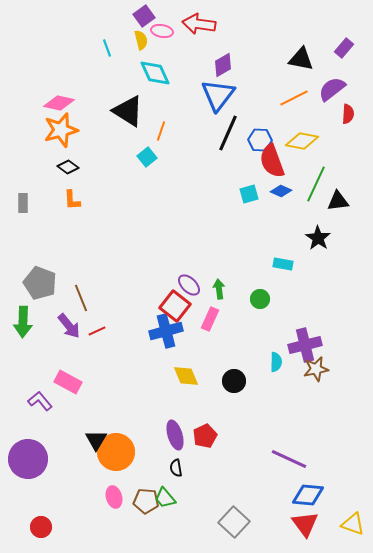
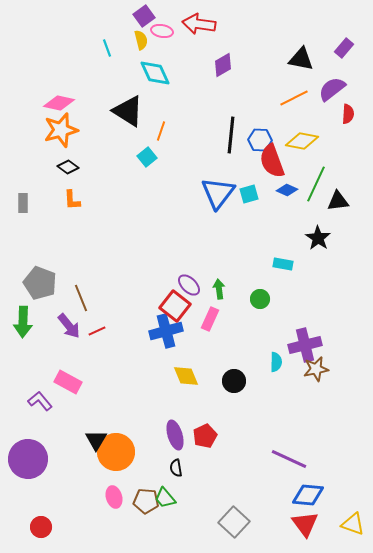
blue triangle at (218, 95): moved 98 px down
black line at (228, 133): moved 3 px right, 2 px down; rotated 18 degrees counterclockwise
blue diamond at (281, 191): moved 6 px right, 1 px up
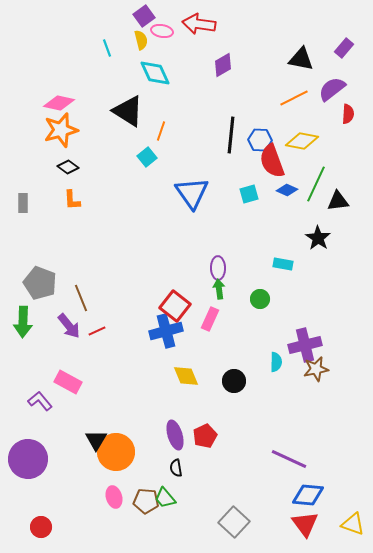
blue triangle at (218, 193): moved 26 px left; rotated 12 degrees counterclockwise
purple ellipse at (189, 285): moved 29 px right, 17 px up; rotated 45 degrees clockwise
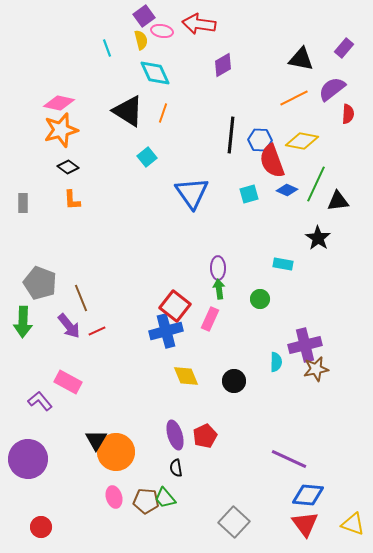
orange line at (161, 131): moved 2 px right, 18 px up
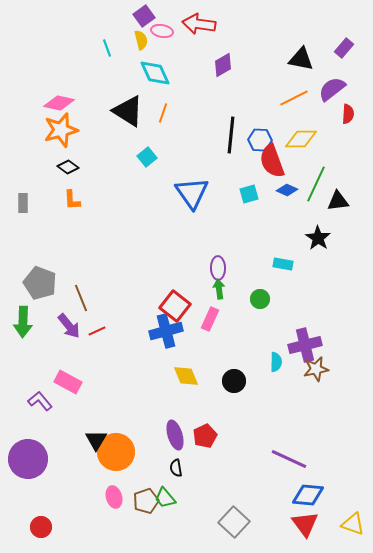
yellow diamond at (302, 141): moved 1 px left, 2 px up; rotated 12 degrees counterclockwise
brown pentagon at (146, 501): rotated 25 degrees counterclockwise
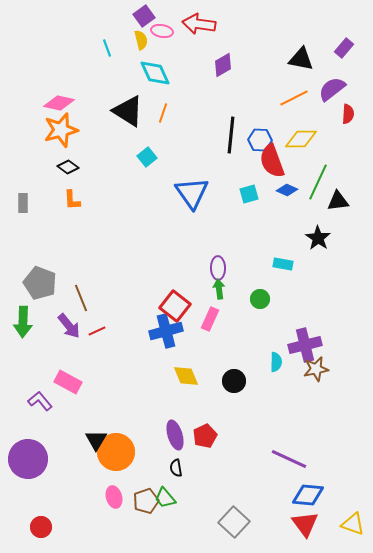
green line at (316, 184): moved 2 px right, 2 px up
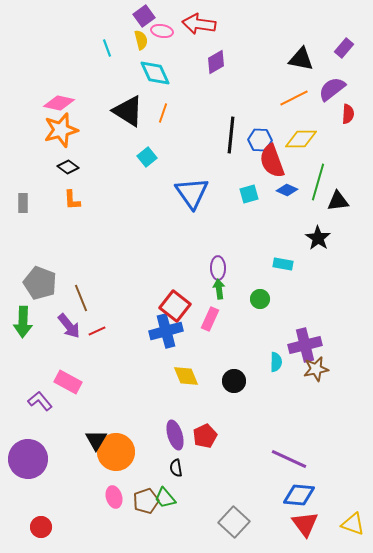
purple diamond at (223, 65): moved 7 px left, 3 px up
green line at (318, 182): rotated 9 degrees counterclockwise
blue diamond at (308, 495): moved 9 px left
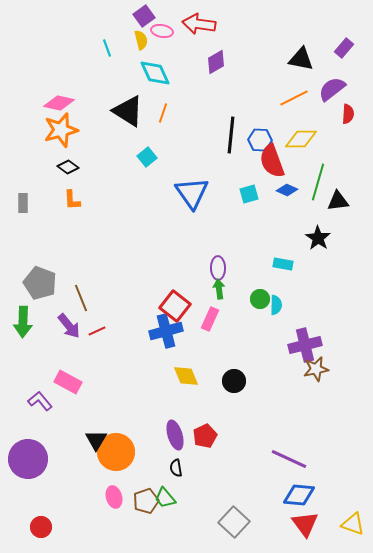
cyan semicircle at (276, 362): moved 57 px up
